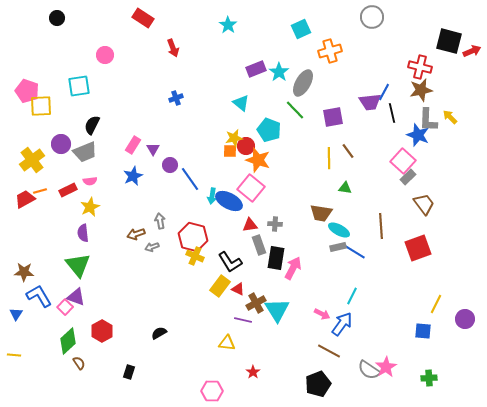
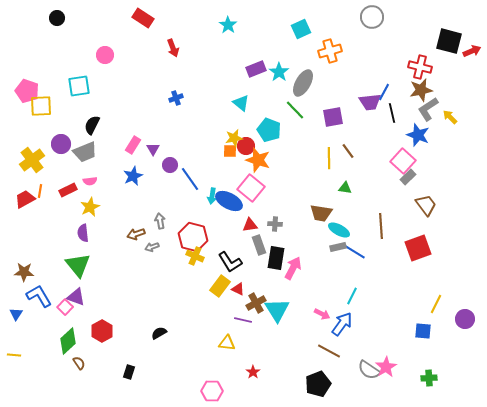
gray L-shape at (428, 120): moved 11 px up; rotated 55 degrees clockwise
orange line at (40, 191): rotated 64 degrees counterclockwise
brown trapezoid at (424, 204): moved 2 px right, 1 px down
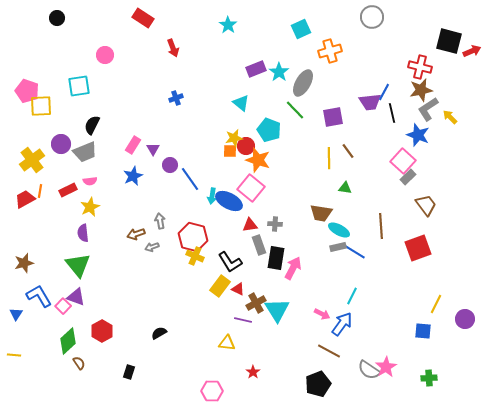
brown star at (24, 272): moved 9 px up; rotated 18 degrees counterclockwise
pink square at (65, 307): moved 2 px left, 1 px up
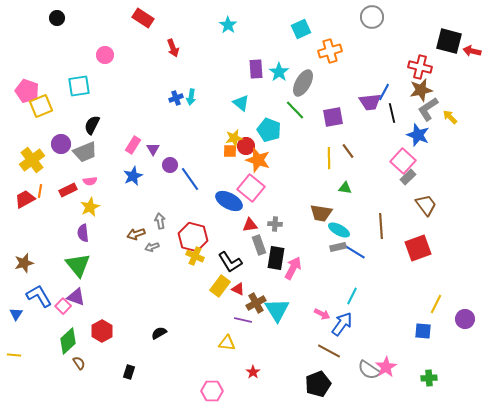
red arrow at (472, 51): rotated 144 degrees counterclockwise
purple rectangle at (256, 69): rotated 72 degrees counterclockwise
yellow square at (41, 106): rotated 20 degrees counterclockwise
cyan arrow at (212, 196): moved 21 px left, 99 px up
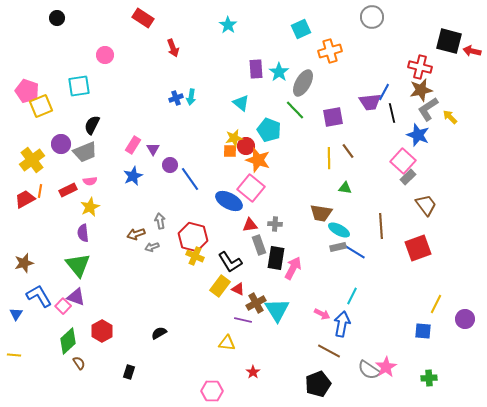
blue arrow at (342, 324): rotated 25 degrees counterclockwise
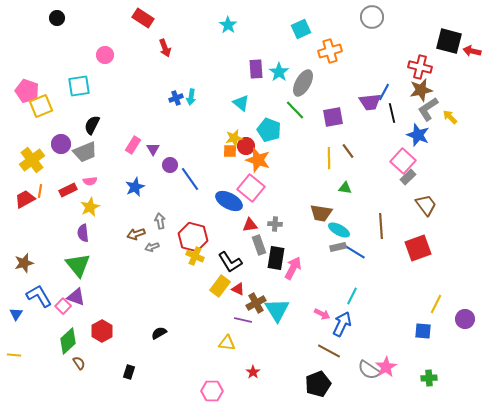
red arrow at (173, 48): moved 8 px left
blue star at (133, 176): moved 2 px right, 11 px down
blue arrow at (342, 324): rotated 15 degrees clockwise
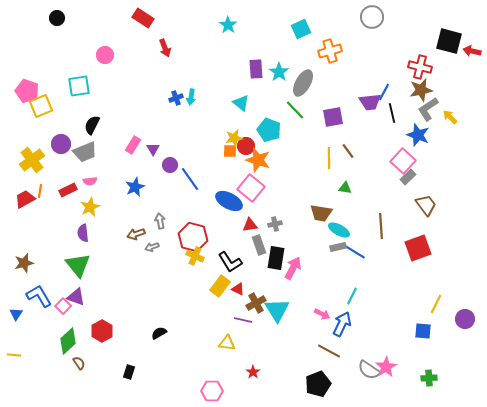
gray cross at (275, 224): rotated 16 degrees counterclockwise
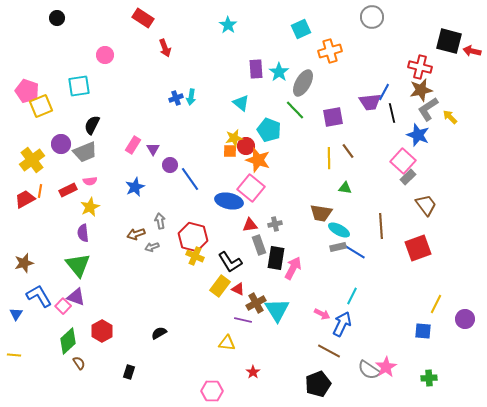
blue ellipse at (229, 201): rotated 16 degrees counterclockwise
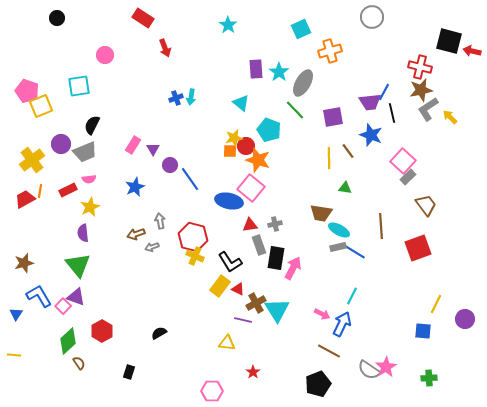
blue star at (418, 135): moved 47 px left
pink semicircle at (90, 181): moved 1 px left, 2 px up
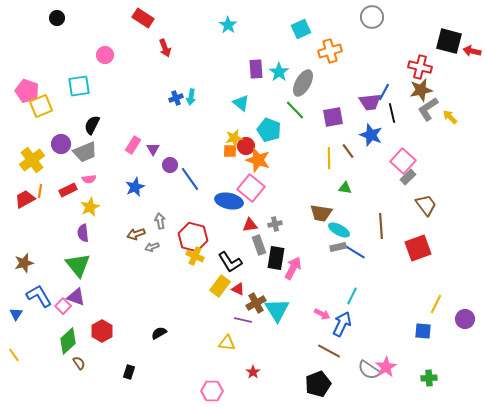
yellow line at (14, 355): rotated 48 degrees clockwise
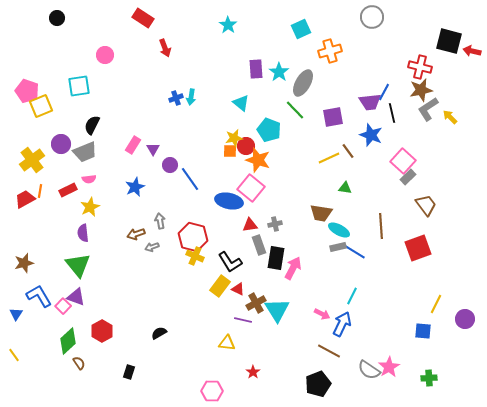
yellow line at (329, 158): rotated 65 degrees clockwise
pink star at (386, 367): moved 3 px right
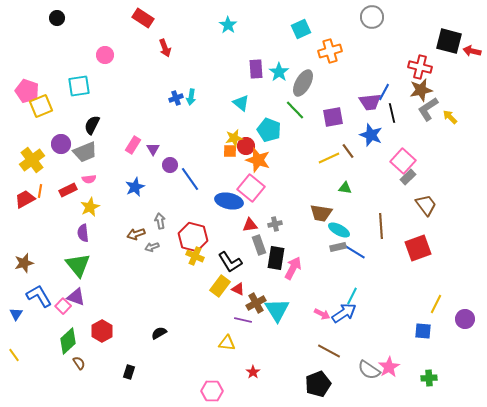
blue arrow at (342, 324): moved 2 px right, 11 px up; rotated 30 degrees clockwise
